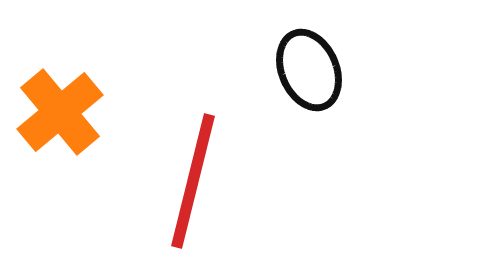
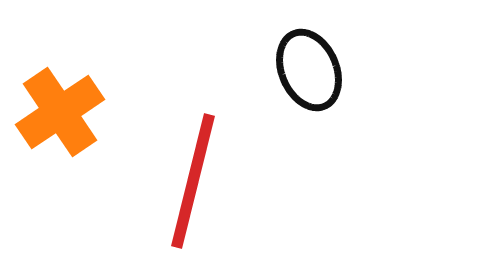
orange cross: rotated 6 degrees clockwise
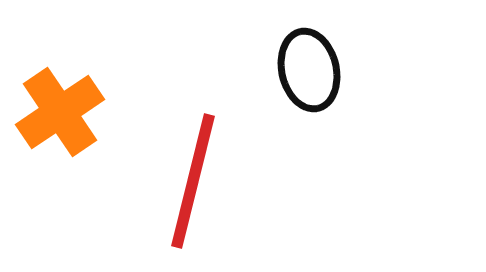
black ellipse: rotated 10 degrees clockwise
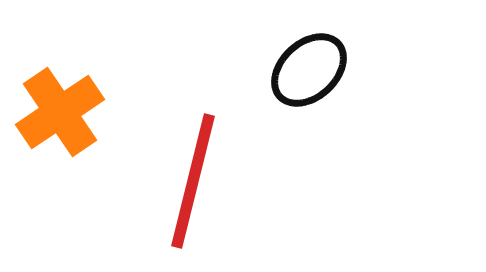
black ellipse: rotated 60 degrees clockwise
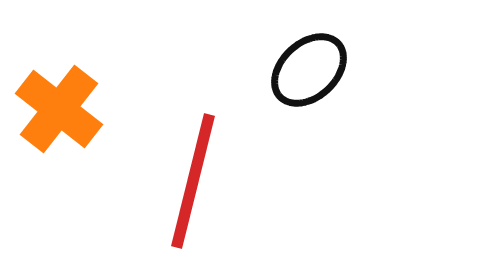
orange cross: moved 1 px left, 3 px up; rotated 18 degrees counterclockwise
